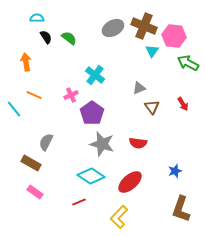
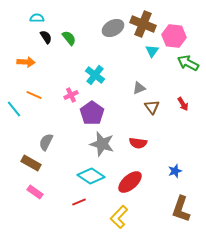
brown cross: moved 1 px left, 2 px up
green semicircle: rotated 14 degrees clockwise
orange arrow: rotated 102 degrees clockwise
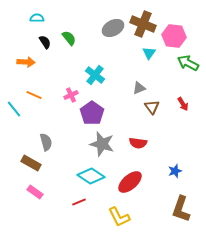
black semicircle: moved 1 px left, 5 px down
cyan triangle: moved 3 px left, 2 px down
gray semicircle: rotated 138 degrees clockwise
yellow L-shape: rotated 70 degrees counterclockwise
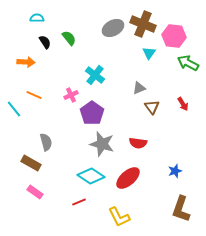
red ellipse: moved 2 px left, 4 px up
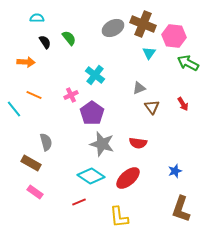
yellow L-shape: rotated 20 degrees clockwise
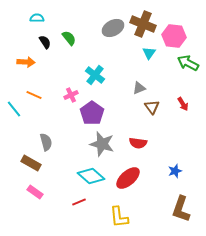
cyan diamond: rotated 8 degrees clockwise
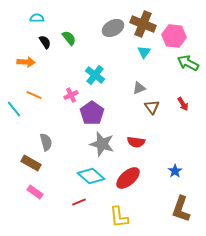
cyan triangle: moved 5 px left, 1 px up
red semicircle: moved 2 px left, 1 px up
blue star: rotated 16 degrees counterclockwise
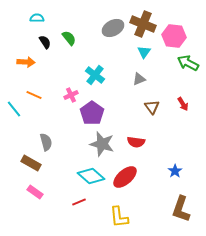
gray triangle: moved 9 px up
red ellipse: moved 3 px left, 1 px up
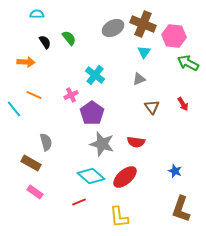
cyan semicircle: moved 4 px up
blue star: rotated 16 degrees counterclockwise
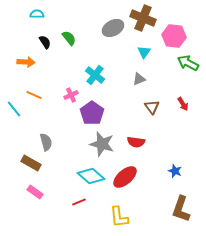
brown cross: moved 6 px up
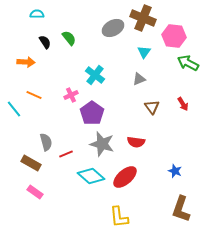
red line: moved 13 px left, 48 px up
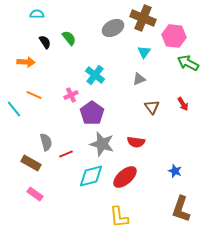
cyan diamond: rotated 56 degrees counterclockwise
pink rectangle: moved 2 px down
